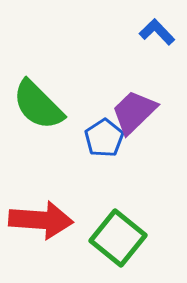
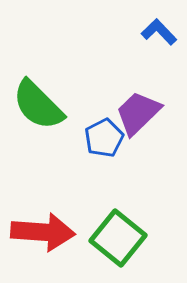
blue L-shape: moved 2 px right
purple trapezoid: moved 4 px right, 1 px down
blue pentagon: rotated 6 degrees clockwise
red arrow: moved 2 px right, 12 px down
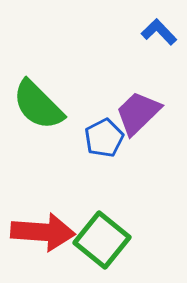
green square: moved 16 px left, 2 px down
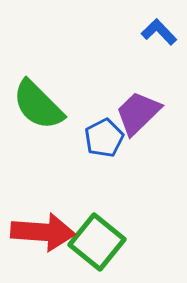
green square: moved 5 px left, 2 px down
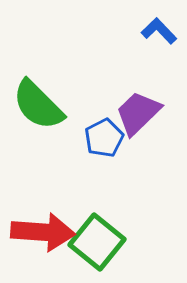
blue L-shape: moved 1 px up
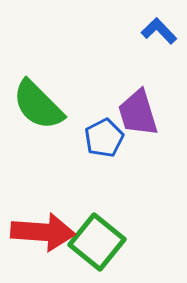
purple trapezoid: rotated 63 degrees counterclockwise
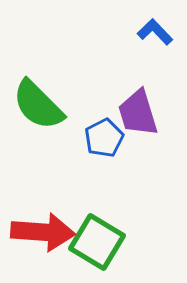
blue L-shape: moved 4 px left, 1 px down
green square: rotated 8 degrees counterclockwise
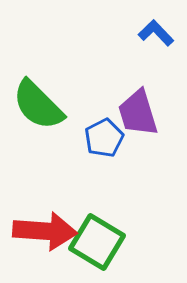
blue L-shape: moved 1 px right, 1 px down
red arrow: moved 2 px right, 1 px up
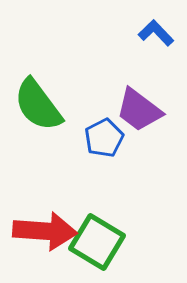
green semicircle: rotated 8 degrees clockwise
purple trapezoid: moved 1 px right, 3 px up; rotated 36 degrees counterclockwise
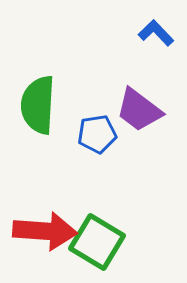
green semicircle: rotated 40 degrees clockwise
blue pentagon: moved 7 px left, 4 px up; rotated 18 degrees clockwise
